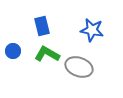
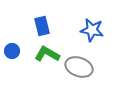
blue circle: moved 1 px left
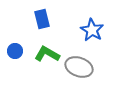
blue rectangle: moved 7 px up
blue star: rotated 20 degrees clockwise
blue circle: moved 3 px right
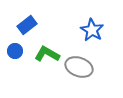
blue rectangle: moved 15 px left, 6 px down; rotated 66 degrees clockwise
